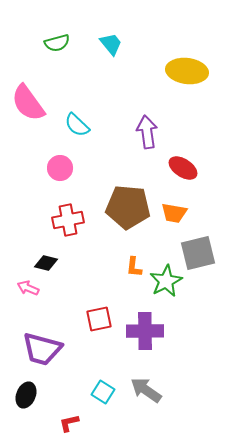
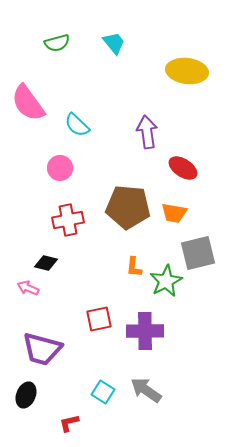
cyan trapezoid: moved 3 px right, 1 px up
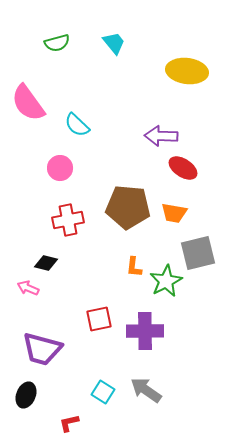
purple arrow: moved 14 px right, 4 px down; rotated 80 degrees counterclockwise
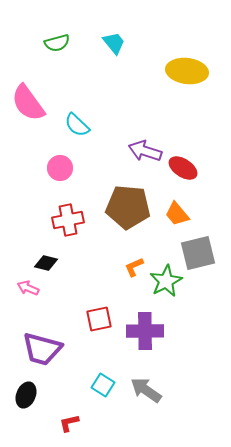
purple arrow: moved 16 px left, 15 px down; rotated 16 degrees clockwise
orange trapezoid: moved 3 px right, 1 px down; rotated 40 degrees clockwise
orange L-shape: rotated 60 degrees clockwise
cyan square: moved 7 px up
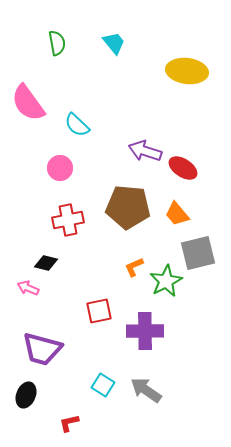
green semicircle: rotated 85 degrees counterclockwise
red square: moved 8 px up
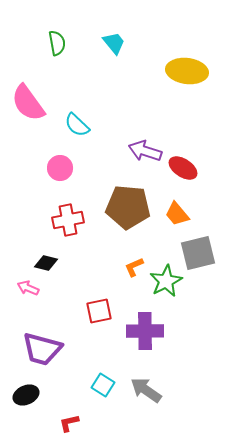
black ellipse: rotated 45 degrees clockwise
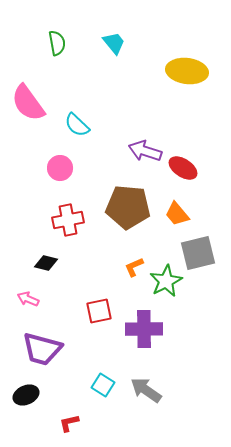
pink arrow: moved 11 px down
purple cross: moved 1 px left, 2 px up
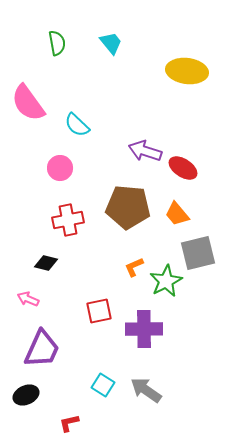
cyan trapezoid: moved 3 px left
purple trapezoid: rotated 81 degrees counterclockwise
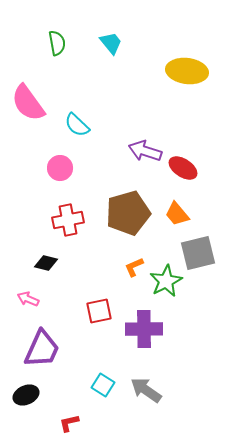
brown pentagon: moved 6 px down; rotated 21 degrees counterclockwise
